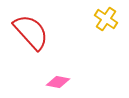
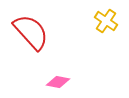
yellow cross: moved 2 px down
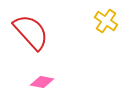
pink diamond: moved 16 px left
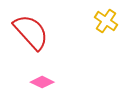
pink diamond: rotated 15 degrees clockwise
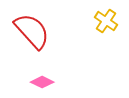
red semicircle: moved 1 px right, 1 px up
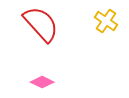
red semicircle: moved 9 px right, 7 px up
